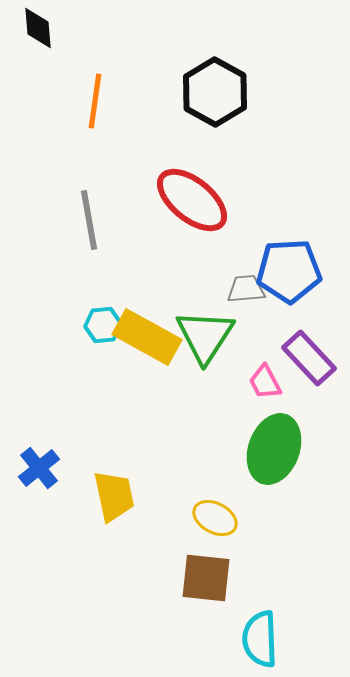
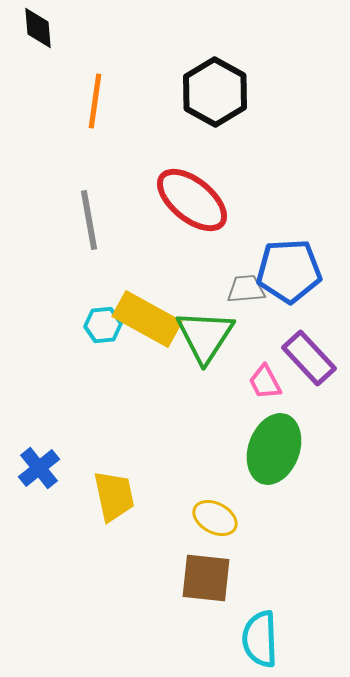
yellow rectangle: moved 18 px up
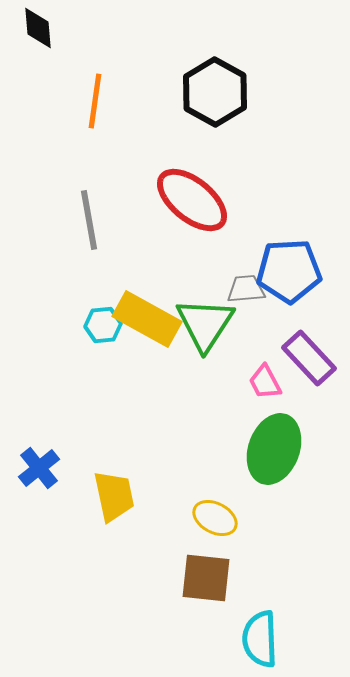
green triangle: moved 12 px up
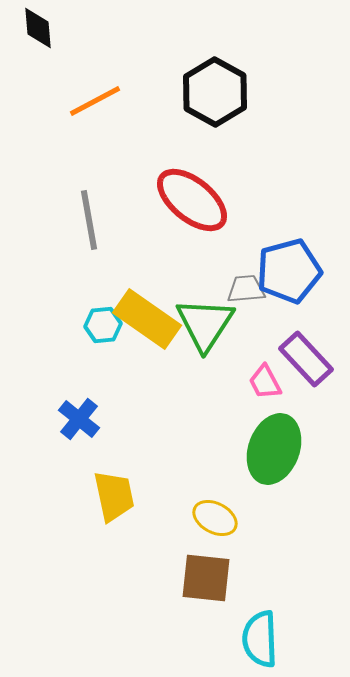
orange line: rotated 54 degrees clockwise
blue pentagon: rotated 12 degrees counterclockwise
yellow rectangle: rotated 6 degrees clockwise
purple rectangle: moved 3 px left, 1 px down
blue cross: moved 40 px right, 49 px up; rotated 12 degrees counterclockwise
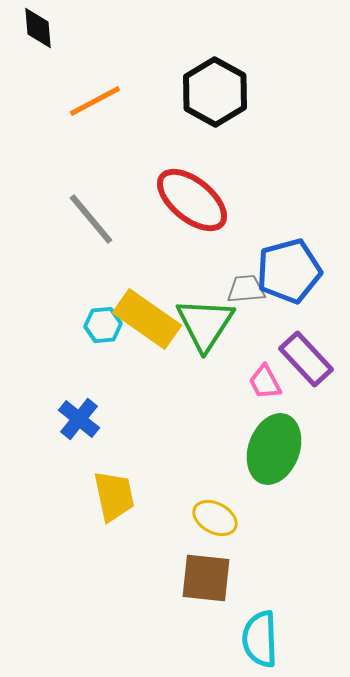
gray line: moved 2 px right, 1 px up; rotated 30 degrees counterclockwise
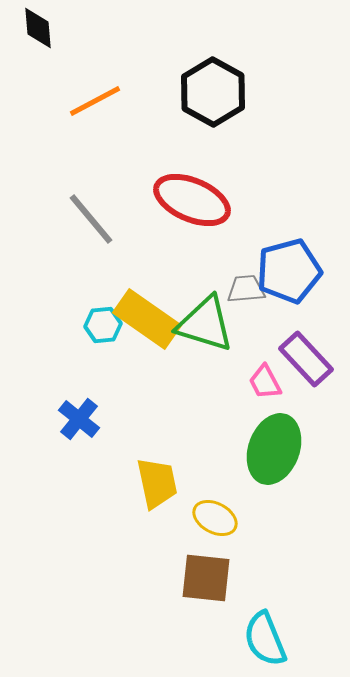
black hexagon: moved 2 px left
red ellipse: rotated 16 degrees counterclockwise
green triangle: rotated 46 degrees counterclockwise
yellow trapezoid: moved 43 px right, 13 px up
cyan semicircle: moved 5 px right; rotated 20 degrees counterclockwise
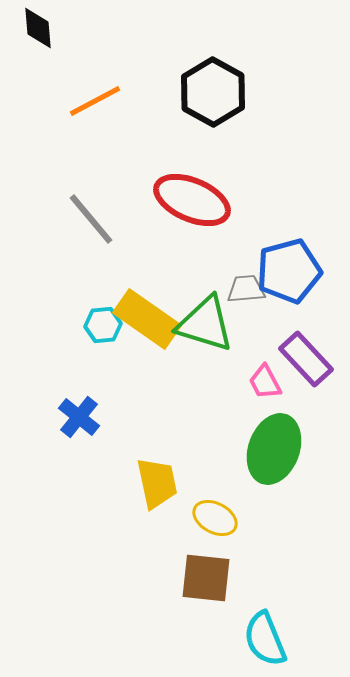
blue cross: moved 2 px up
